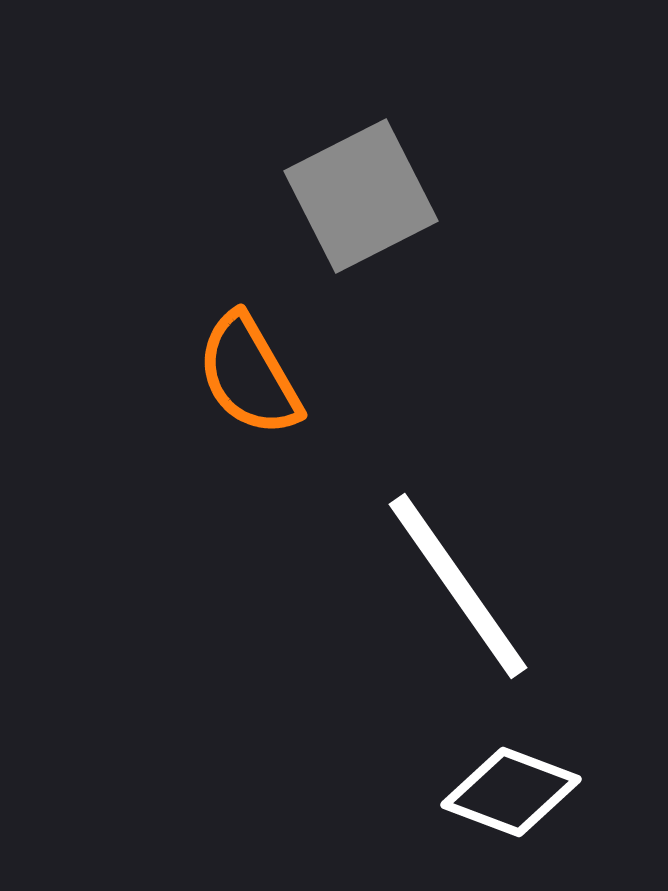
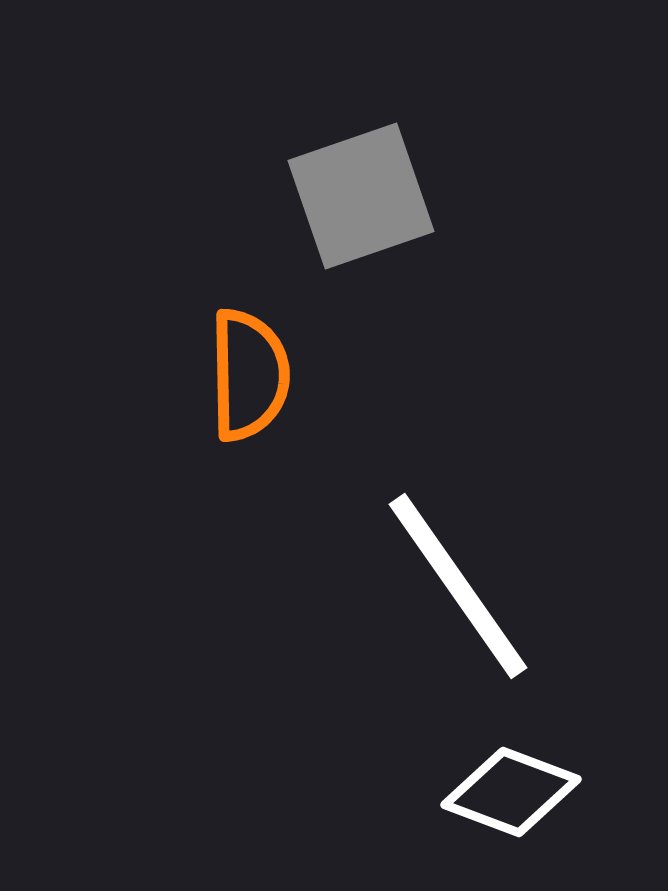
gray square: rotated 8 degrees clockwise
orange semicircle: rotated 151 degrees counterclockwise
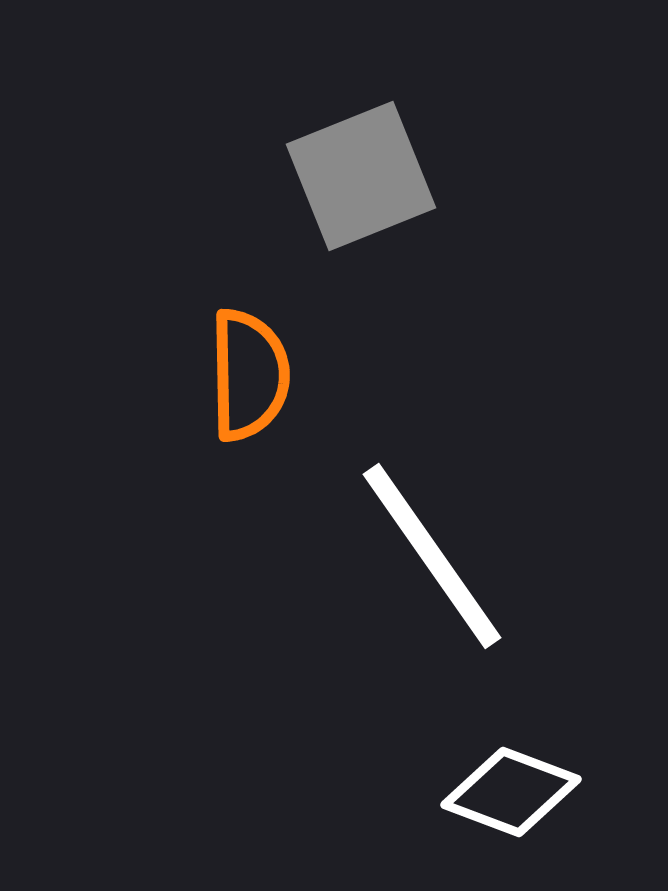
gray square: moved 20 px up; rotated 3 degrees counterclockwise
white line: moved 26 px left, 30 px up
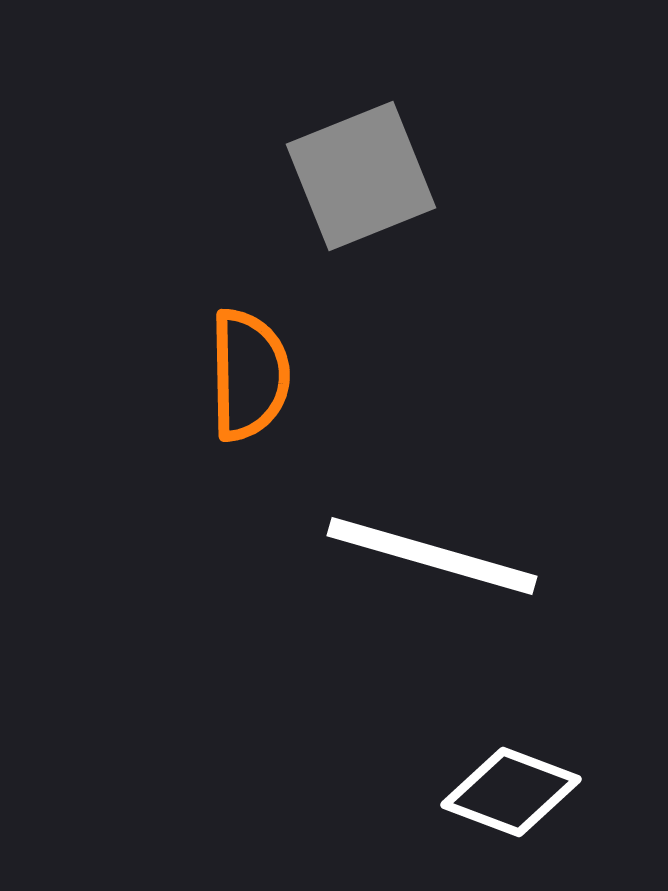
white line: rotated 39 degrees counterclockwise
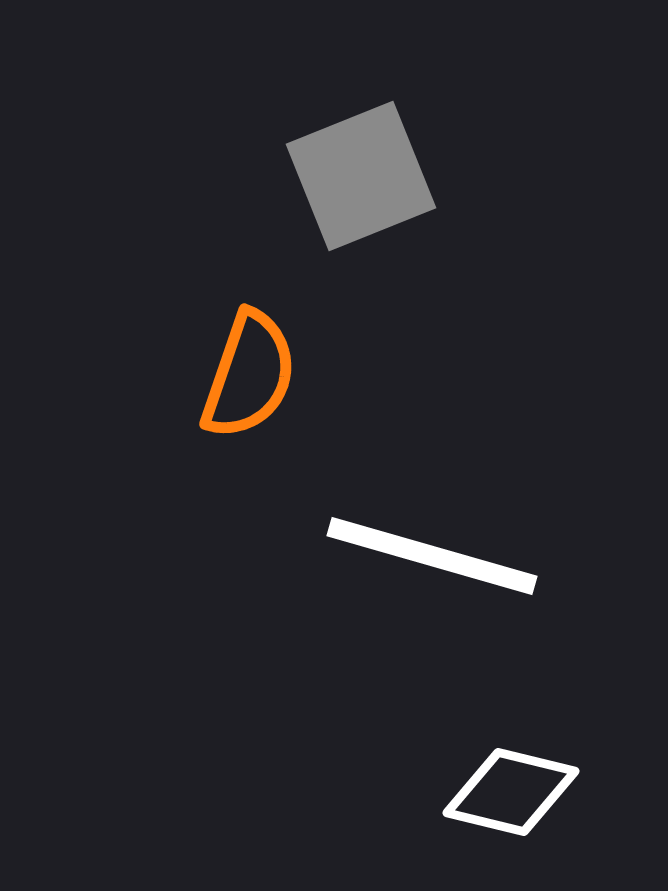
orange semicircle: rotated 20 degrees clockwise
white diamond: rotated 7 degrees counterclockwise
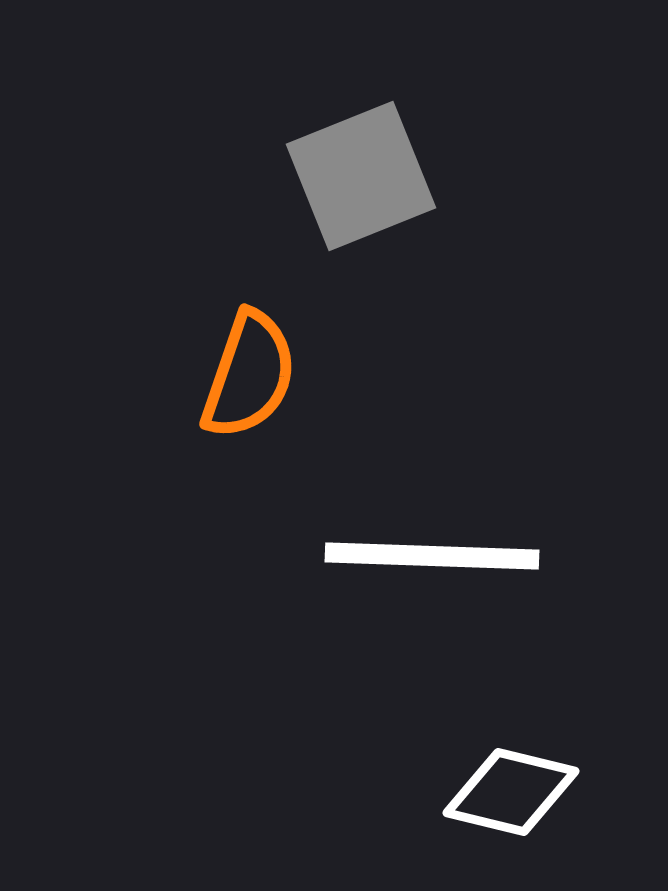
white line: rotated 14 degrees counterclockwise
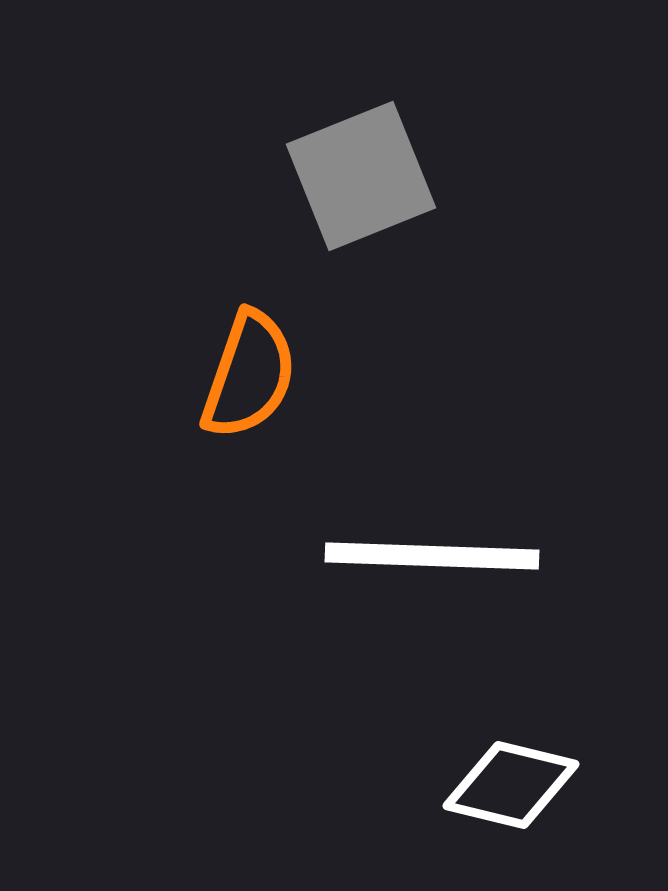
white diamond: moved 7 px up
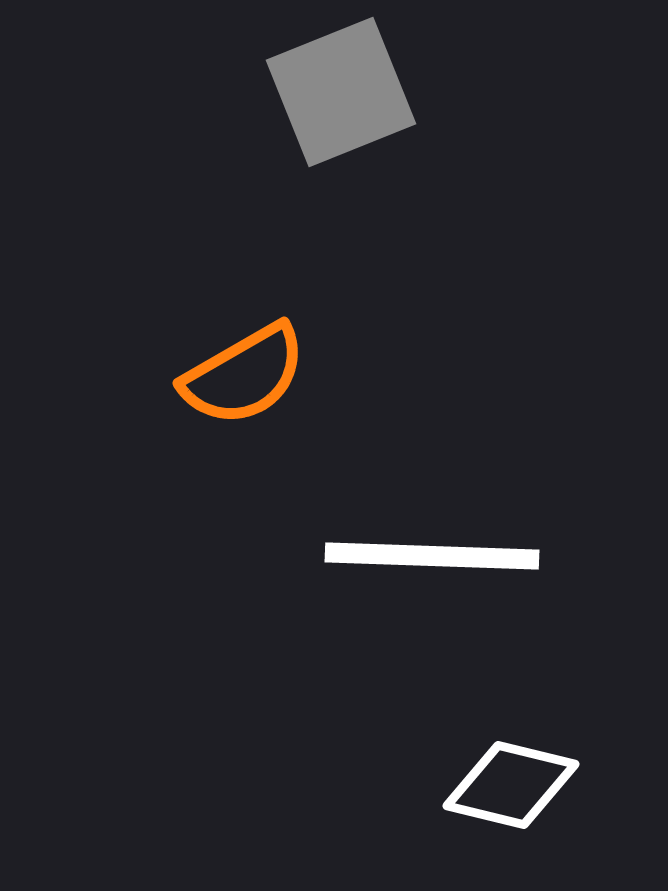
gray square: moved 20 px left, 84 px up
orange semicircle: moved 5 px left; rotated 41 degrees clockwise
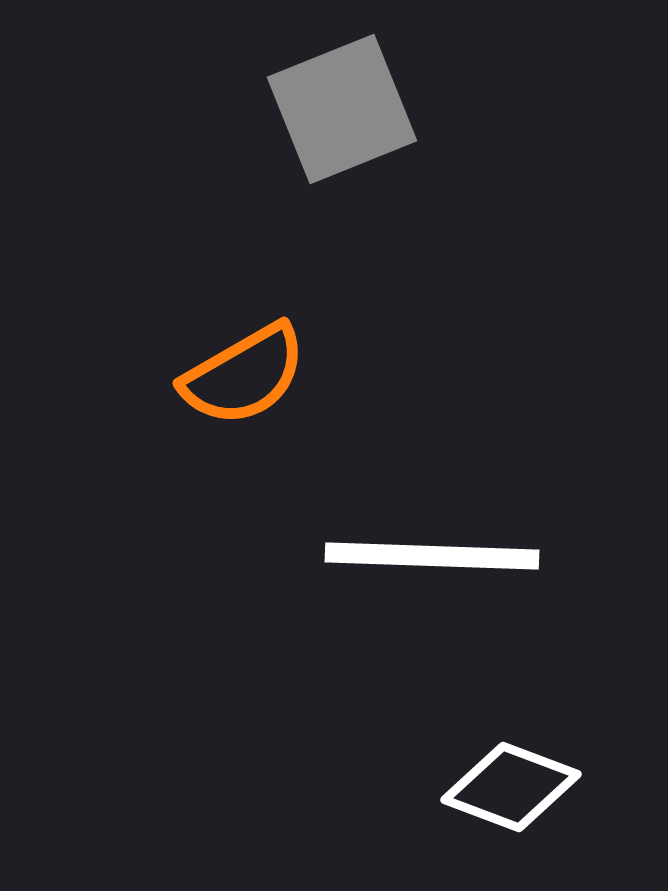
gray square: moved 1 px right, 17 px down
white diamond: moved 2 px down; rotated 7 degrees clockwise
